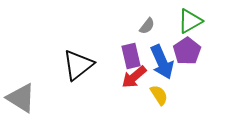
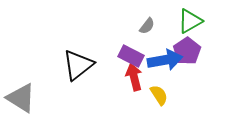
purple rectangle: rotated 50 degrees counterclockwise
blue arrow: moved 3 px right, 2 px up; rotated 76 degrees counterclockwise
red arrow: rotated 116 degrees clockwise
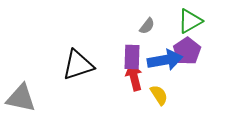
purple rectangle: moved 1 px right, 1 px down; rotated 65 degrees clockwise
black triangle: rotated 20 degrees clockwise
gray triangle: rotated 20 degrees counterclockwise
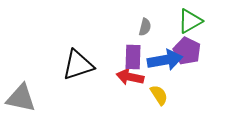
gray semicircle: moved 2 px left, 1 px down; rotated 24 degrees counterclockwise
purple pentagon: rotated 12 degrees counterclockwise
purple rectangle: moved 1 px right
red arrow: moved 4 px left; rotated 64 degrees counterclockwise
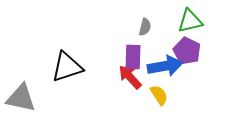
green triangle: rotated 16 degrees clockwise
blue arrow: moved 6 px down
black triangle: moved 11 px left, 2 px down
red arrow: rotated 36 degrees clockwise
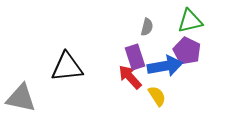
gray semicircle: moved 2 px right
purple rectangle: moved 2 px right; rotated 20 degrees counterclockwise
black triangle: rotated 12 degrees clockwise
yellow semicircle: moved 2 px left, 1 px down
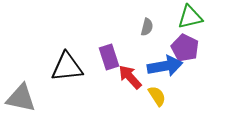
green triangle: moved 4 px up
purple pentagon: moved 2 px left, 3 px up
purple rectangle: moved 26 px left
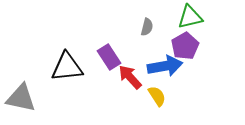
purple pentagon: moved 2 px up; rotated 16 degrees clockwise
purple rectangle: rotated 15 degrees counterclockwise
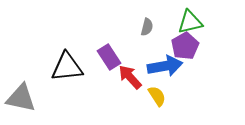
green triangle: moved 5 px down
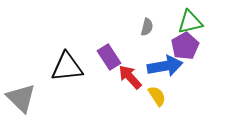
gray triangle: rotated 32 degrees clockwise
